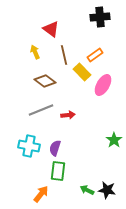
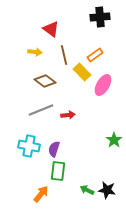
yellow arrow: rotated 120 degrees clockwise
purple semicircle: moved 1 px left, 1 px down
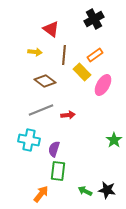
black cross: moved 6 px left, 2 px down; rotated 24 degrees counterclockwise
brown line: rotated 18 degrees clockwise
cyan cross: moved 6 px up
green arrow: moved 2 px left, 1 px down
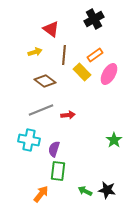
yellow arrow: rotated 24 degrees counterclockwise
pink ellipse: moved 6 px right, 11 px up
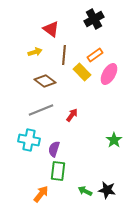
red arrow: moved 4 px right; rotated 48 degrees counterclockwise
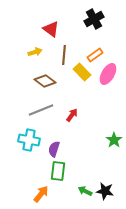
pink ellipse: moved 1 px left
black star: moved 2 px left, 1 px down
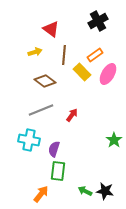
black cross: moved 4 px right, 2 px down
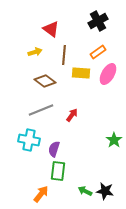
orange rectangle: moved 3 px right, 3 px up
yellow rectangle: moved 1 px left, 1 px down; rotated 42 degrees counterclockwise
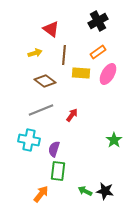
yellow arrow: moved 1 px down
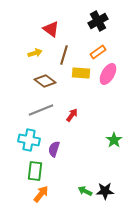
brown line: rotated 12 degrees clockwise
green rectangle: moved 23 px left
black star: rotated 12 degrees counterclockwise
